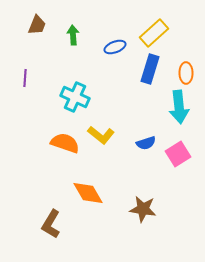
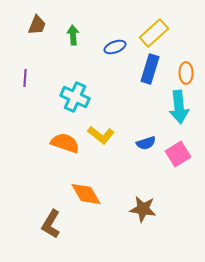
orange diamond: moved 2 px left, 1 px down
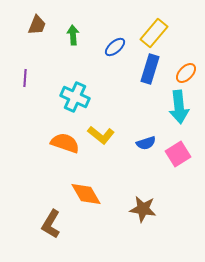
yellow rectangle: rotated 8 degrees counterclockwise
blue ellipse: rotated 20 degrees counterclockwise
orange ellipse: rotated 45 degrees clockwise
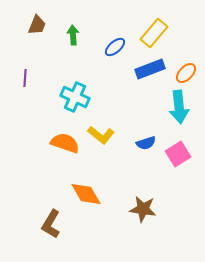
blue rectangle: rotated 52 degrees clockwise
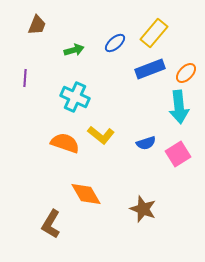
green arrow: moved 1 px right, 15 px down; rotated 78 degrees clockwise
blue ellipse: moved 4 px up
brown star: rotated 12 degrees clockwise
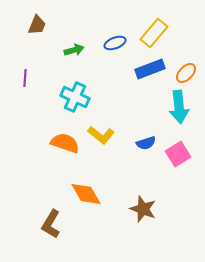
blue ellipse: rotated 20 degrees clockwise
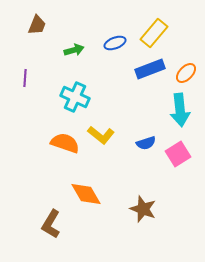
cyan arrow: moved 1 px right, 3 px down
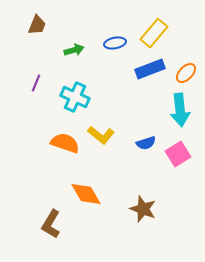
blue ellipse: rotated 10 degrees clockwise
purple line: moved 11 px right, 5 px down; rotated 18 degrees clockwise
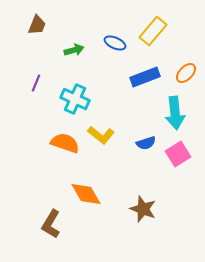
yellow rectangle: moved 1 px left, 2 px up
blue ellipse: rotated 35 degrees clockwise
blue rectangle: moved 5 px left, 8 px down
cyan cross: moved 2 px down
cyan arrow: moved 5 px left, 3 px down
